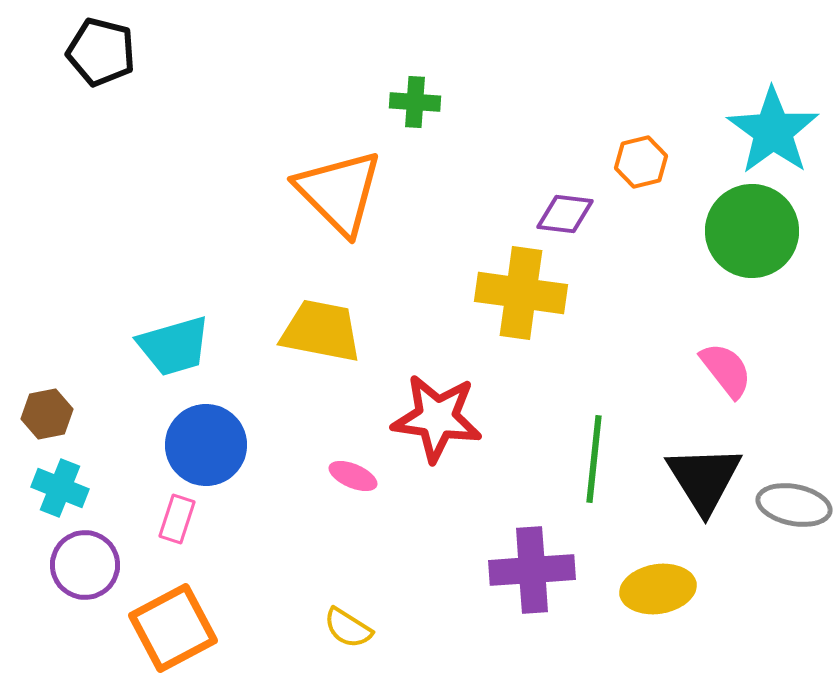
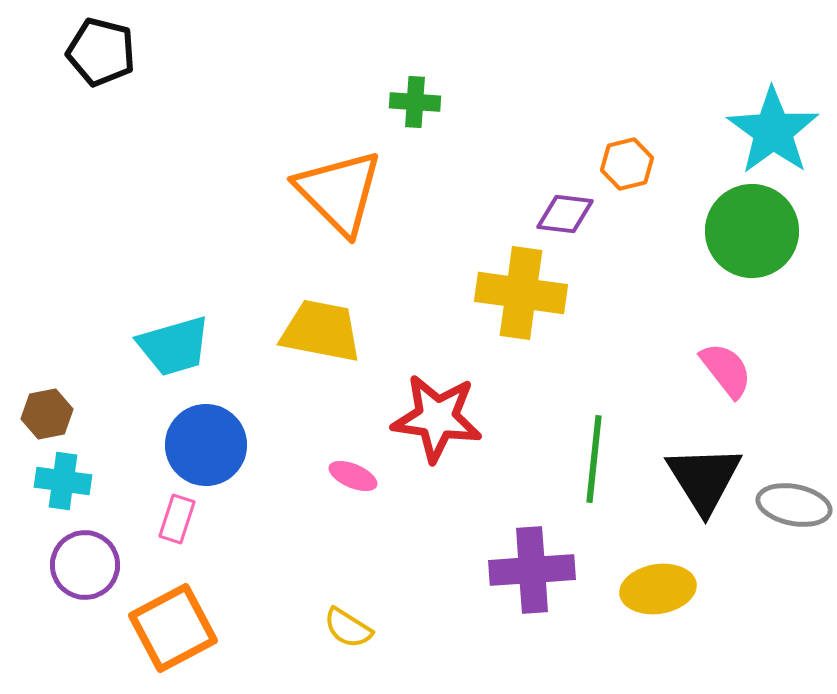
orange hexagon: moved 14 px left, 2 px down
cyan cross: moved 3 px right, 7 px up; rotated 14 degrees counterclockwise
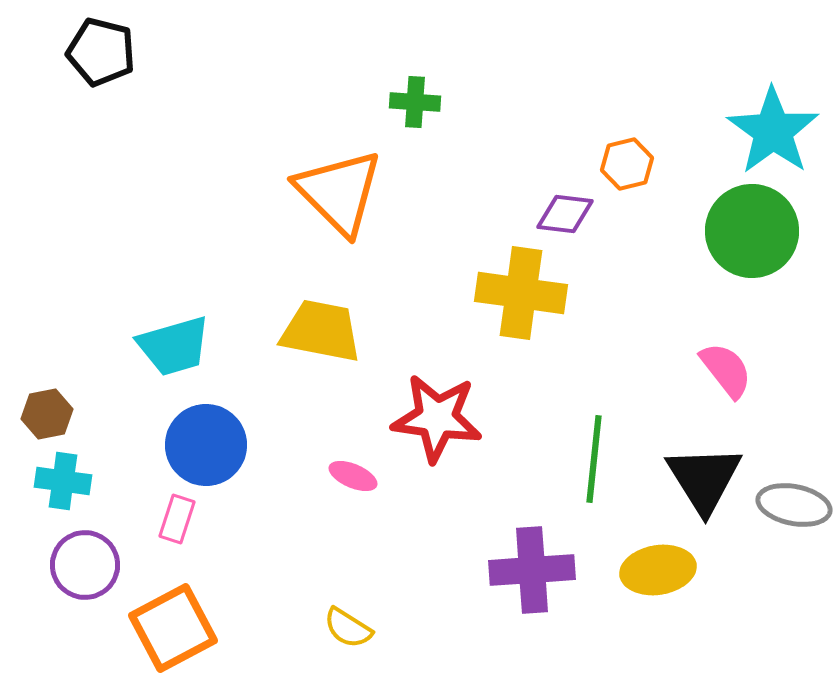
yellow ellipse: moved 19 px up
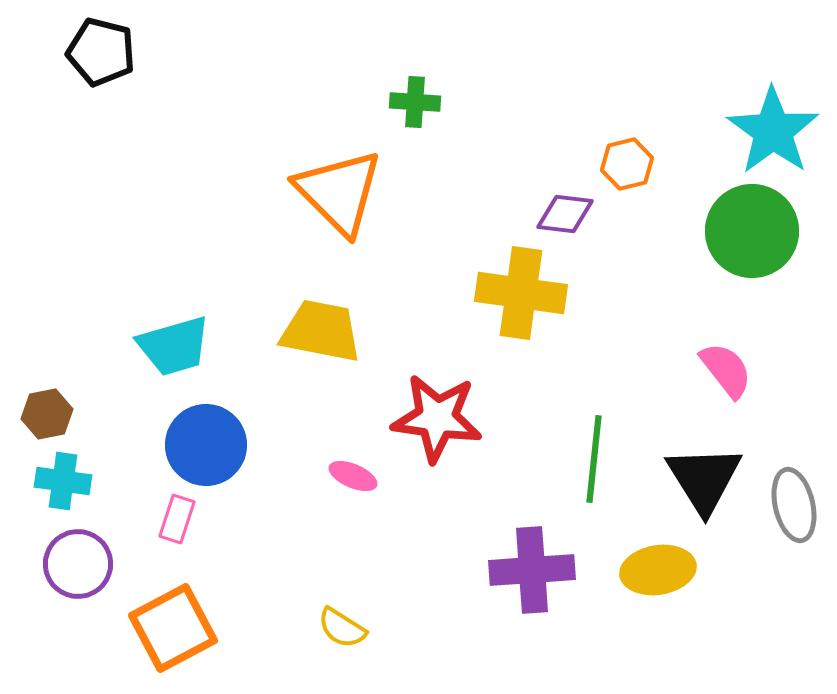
gray ellipse: rotated 66 degrees clockwise
purple circle: moved 7 px left, 1 px up
yellow semicircle: moved 6 px left
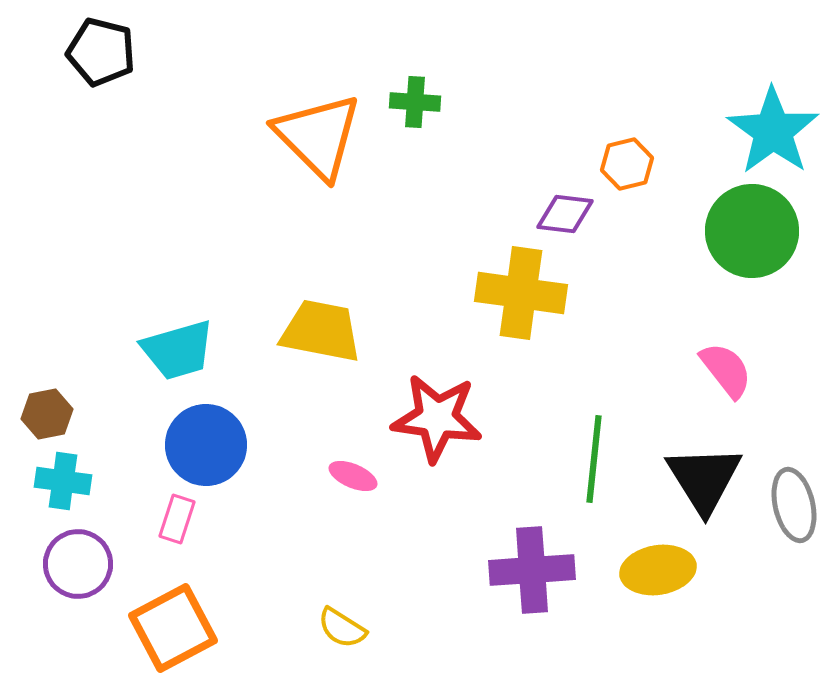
orange triangle: moved 21 px left, 56 px up
cyan trapezoid: moved 4 px right, 4 px down
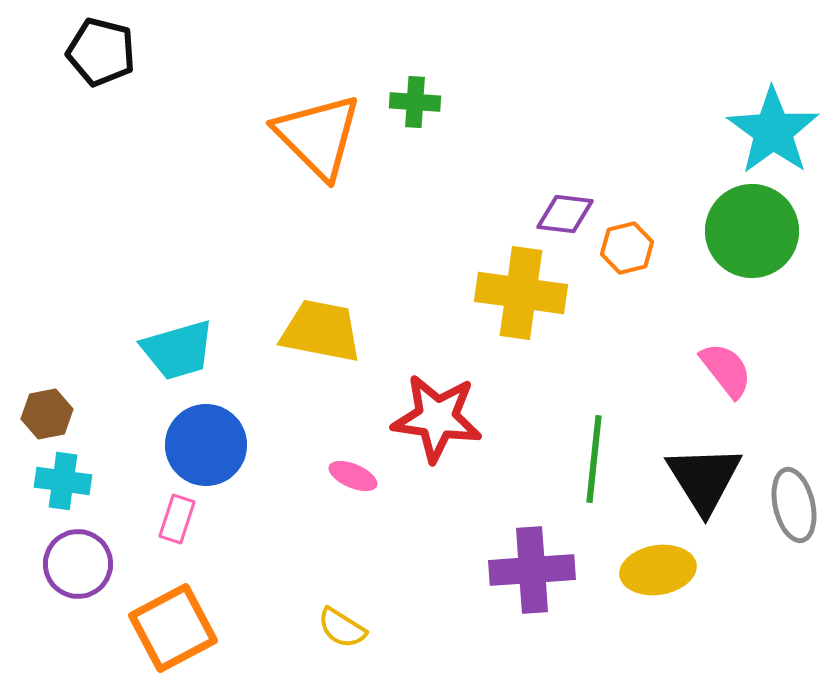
orange hexagon: moved 84 px down
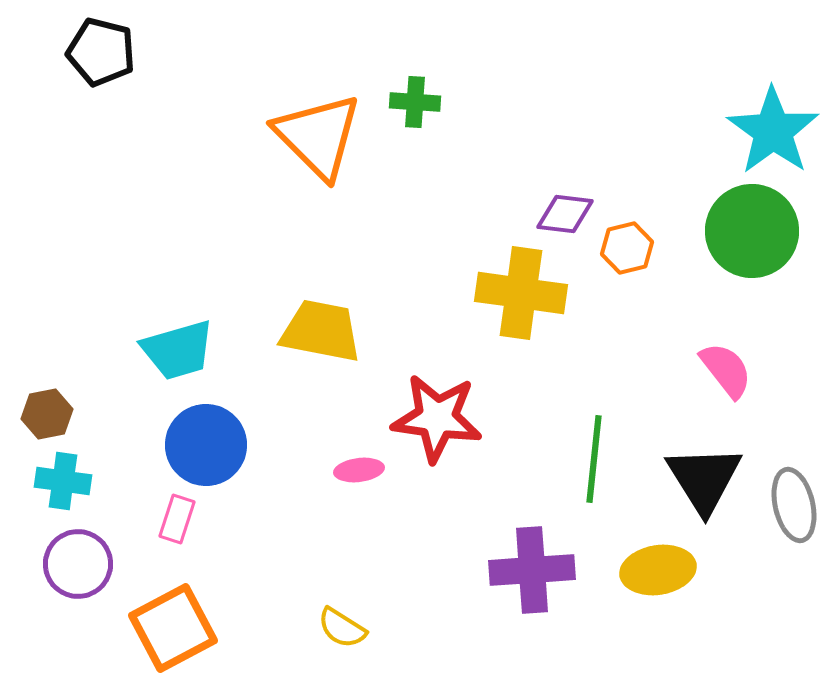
pink ellipse: moved 6 px right, 6 px up; rotated 30 degrees counterclockwise
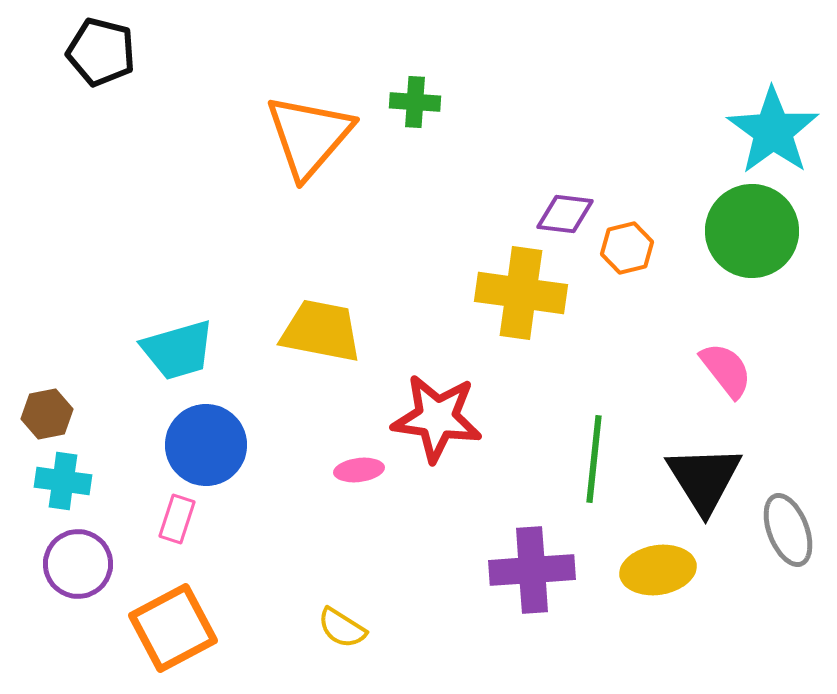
orange triangle: moved 9 px left; rotated 26 degrees clockwise
gray ellipse: moved 6 px left, 25 px down; rotated 8 degrees counterclockwise
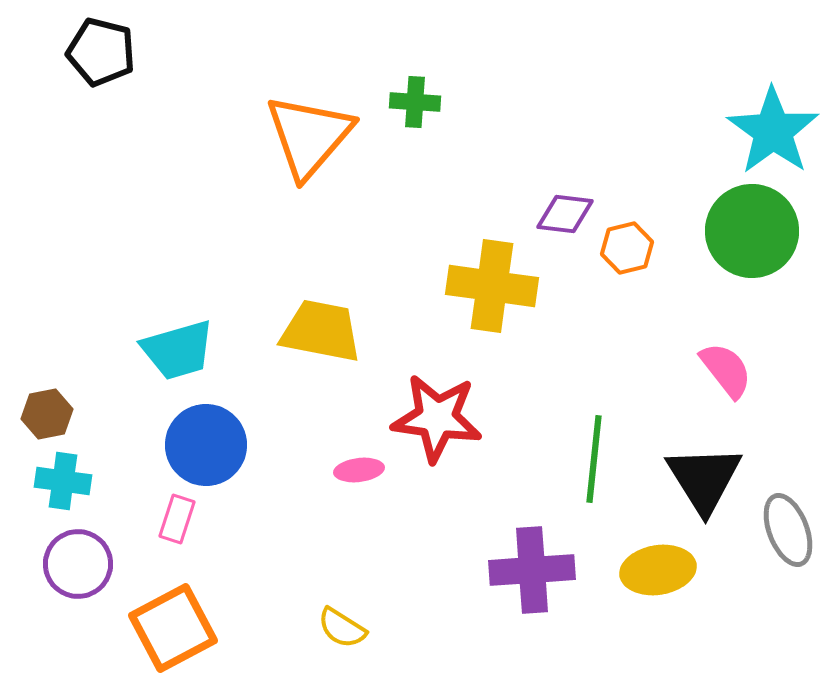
yellow cross: moved 29 px left, 7 px up
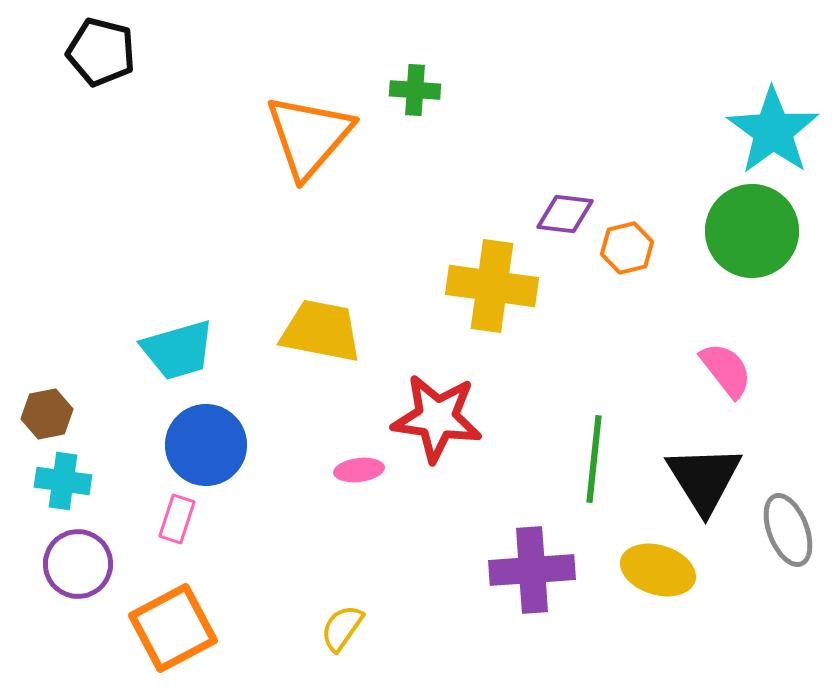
green cross: moved 12 px up
yellow ellipse: rotated 26 degrees clockwise
yellow semicircle: rotated 93 degrees clockwise
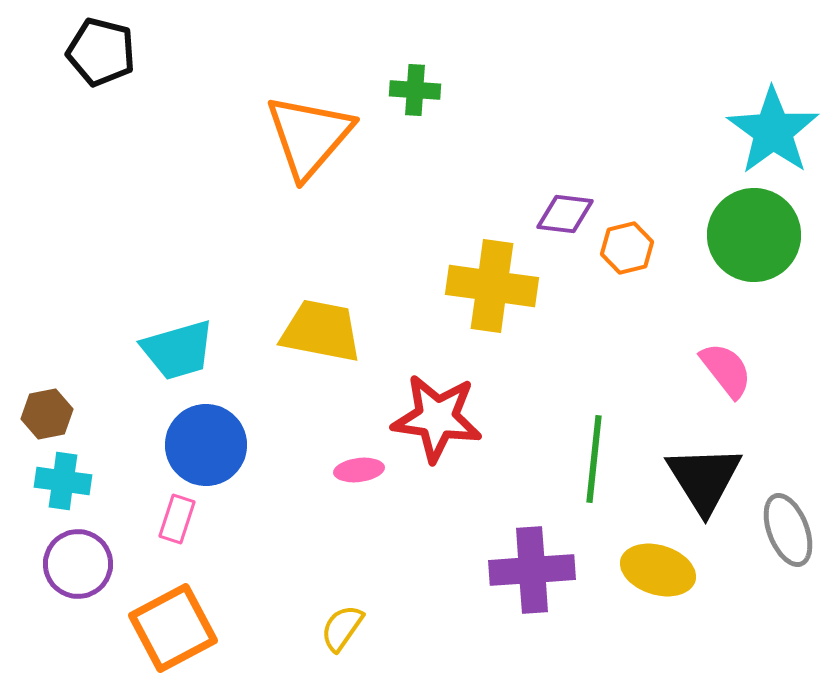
green circle: moved 2 px right, 4 px down
